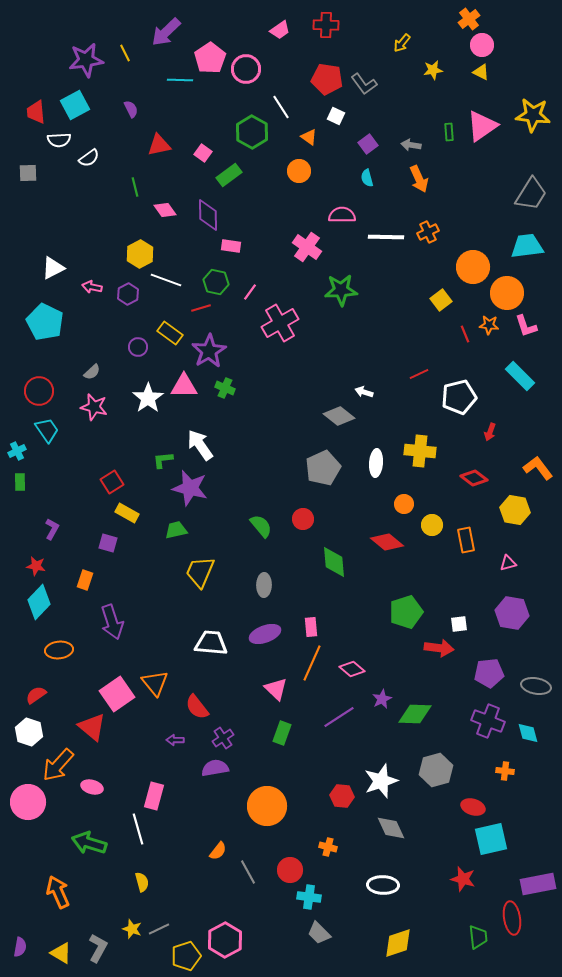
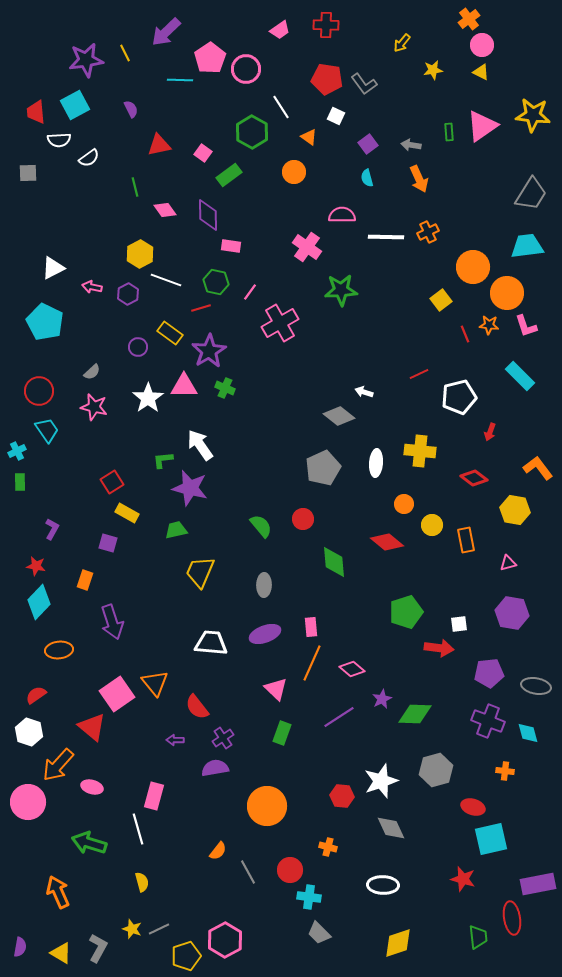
orange circle at (299, 171): moved 5 px left, 1 px down
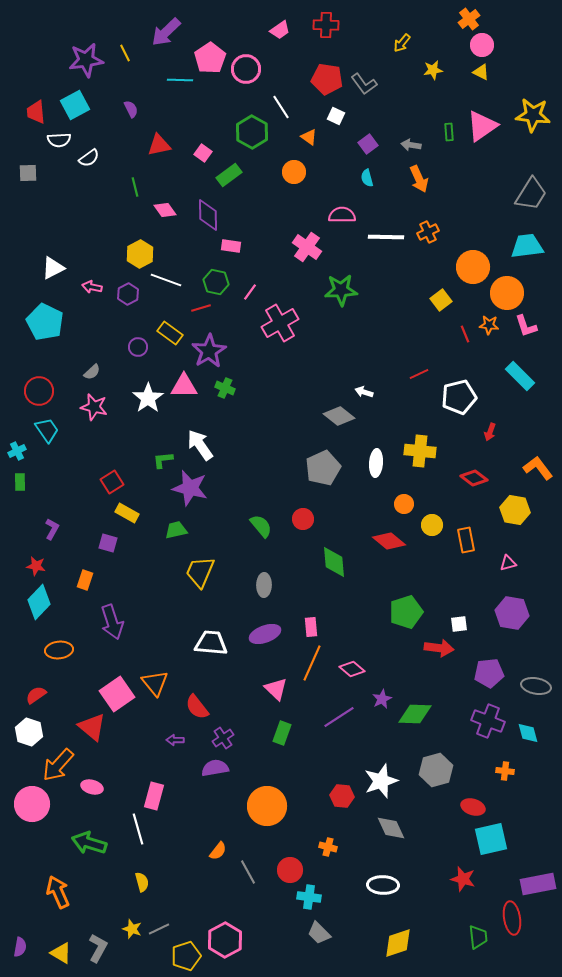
red diamond at (387, 542): moved 2 px right, 1 px up
pink circle at (28, 802): moved 4 px right, 2 px down
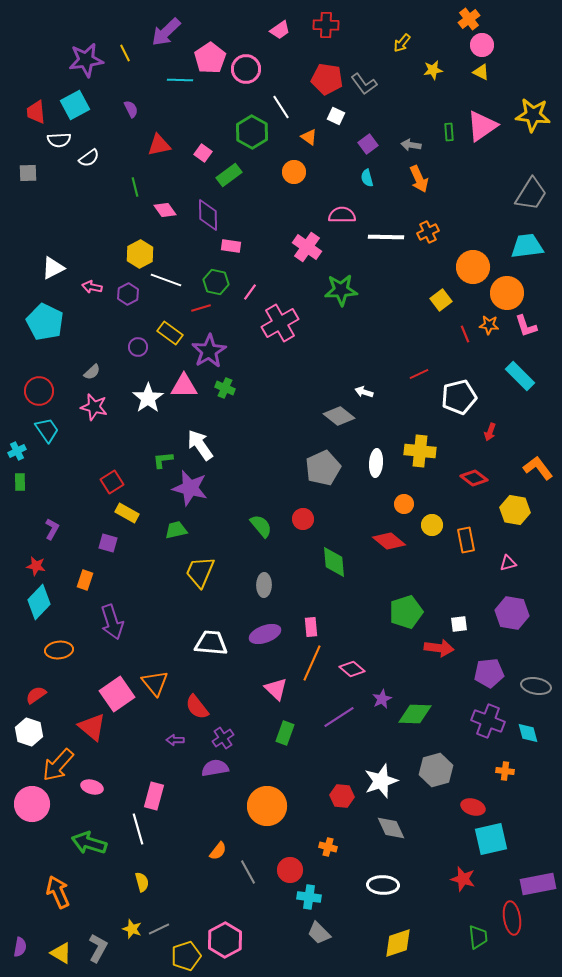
green rectangle at (282, 733): moved 3 px right
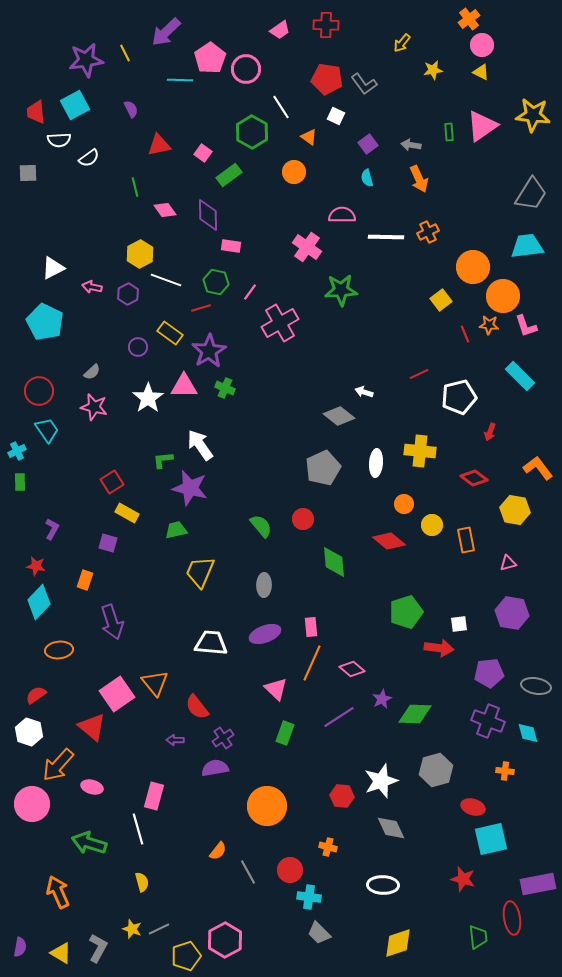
orange circle at (507, 293): moved 4 px left, 3 px down
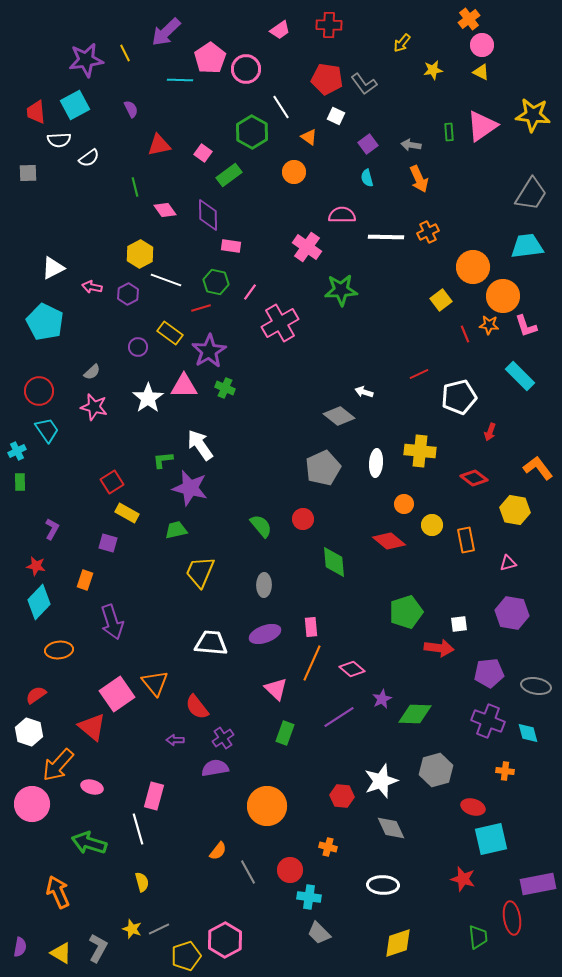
red cross at (326, 25): moved 3 px right
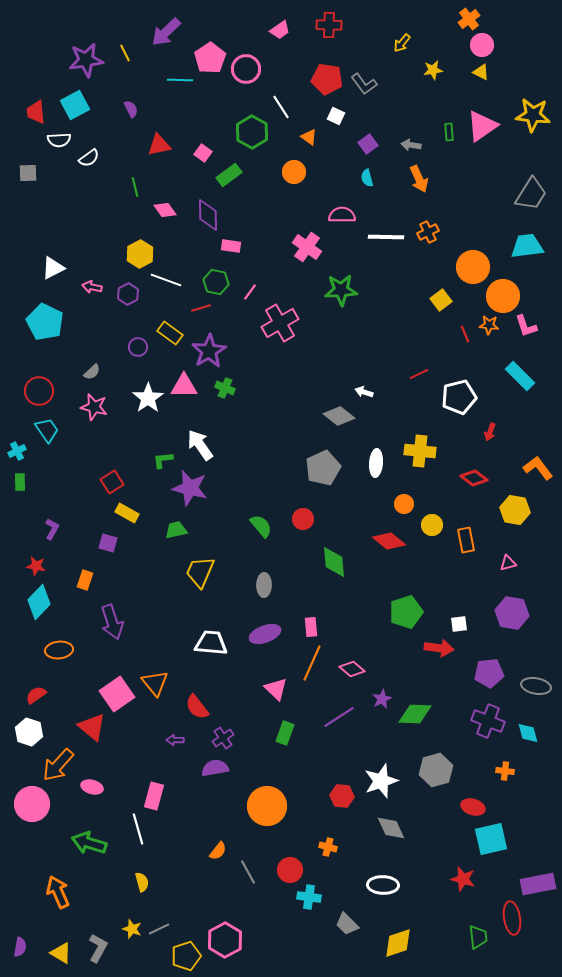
gray trapezoid at (319, 933): moved 28 px right, 9 px up
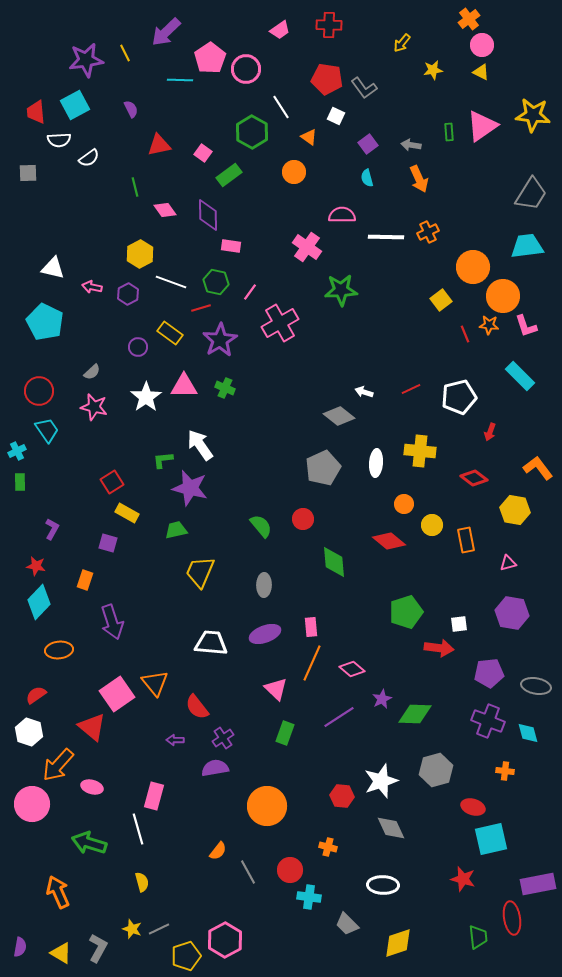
gray L-shape at (364, 84): moved 4 px down
white triangle at (53, 268): rotated 40 degrees clockwise
white line at (166, 280): moved 5 px right, 2 px down
purple star at (209, 351): moved 11 px right, 11 px up
red line at (419, 374): moved 8 px left, 15 px down
white star at (148, 398): moved 2 px left, 1 px up
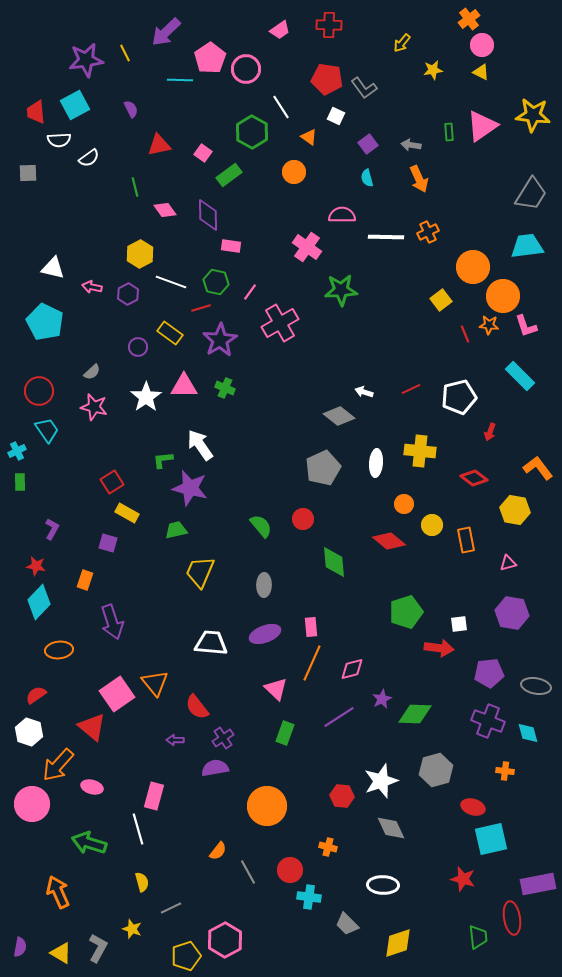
pink diamond at (352, 669): rotated 55 degrees counterclockwise
gray line at (159, 929): moved 12 px right, 21 px up
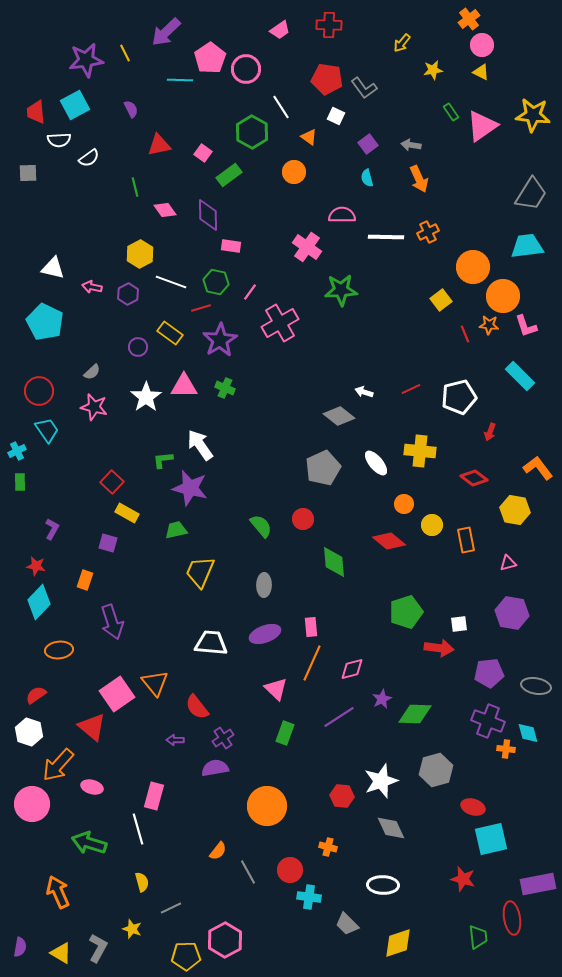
green rectangle at (449, 132): moved 2 px right, 20 px up; rotated 30 degrees counterclockwise
white ellipse at (376, 463): rotated 44 degrees counterclockwise
red square at (112, 482): rotated 15 degrees counterclockwise
orange cross at (505, 771): moved 1 px right, 22 px up
yellow pentagon at (186, 956): rotated 16 degrees clockwise
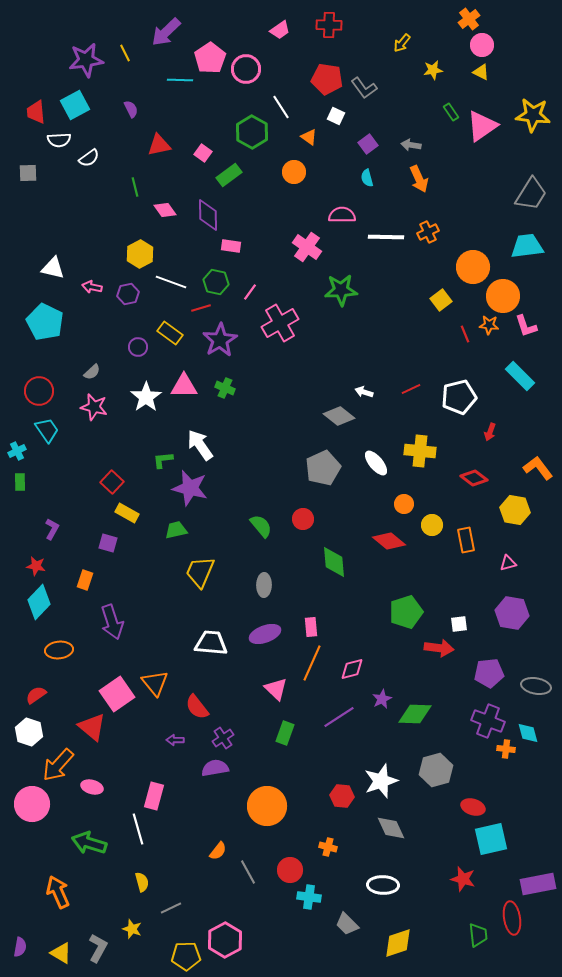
purple hexagon at (128, 294): rotated 15 degrees clockwise
green trapezoid at (478, 937): moved 2 px up
